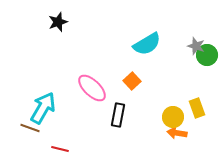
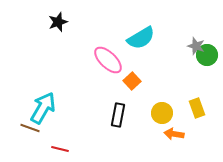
cyan semicircle: moved 6 px left, 6 px up
pink ellipse: moved 16 px right, 28 px up
yellow circle: moved 11 px left, 4 px up
orange arrow: moved 3 px left, 1 px down
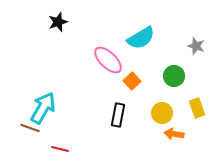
green circle: moved 33 px left, 21 px down
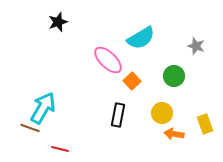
yellow rectangle: moved 8 px right, 16 px down
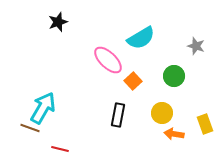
orange square: moved 1 px right
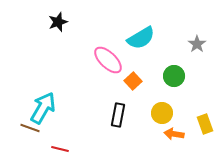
gray star: moved 1 px right, 2 px up; rotated 18 degrees clockwise
